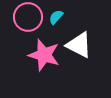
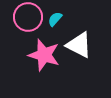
cyan semicircle: moved 1 px left, 2 px down
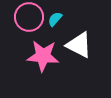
pink circle: moved 1 px right
pink star: moved 1 px left, 1 px down; rotated 12 degrees counterclockwise
